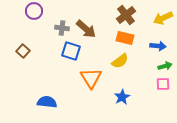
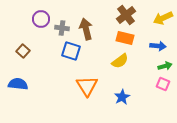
purple circle: moved 7 px right, 8 px down
brown arrow: rotated 145 degrees counterclockwise
orange triangle: moved 4 px left, 8 px down
pink square: rotated 24 degrees clockwise
blue semicircle: moved 29 px left, 18 px up
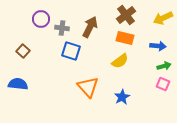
brown arrow: moved 4 px right, 2 px up; rotated 40 degrees clockwise
green arrow: moved 1 px left
orange triangle: moved 1 px right, 1 px down; rotated 10 degrees counterclockwise
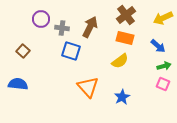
blue arrow: rotated 35 degrees clockwise
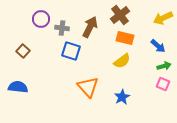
brown cross: moved 6 px left
yellow semicircle: moved 2 px right
blue semicircle: moved 3 px down
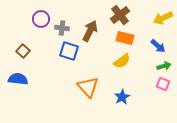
brown arrow: moved 4 px down
blue square: moved 2 px left
blue semicircle: moved 8 px up
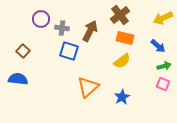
orange triangle: rotated 30 degrees clockwise
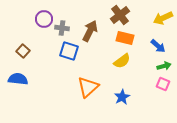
purple circle: moved 3 px right
